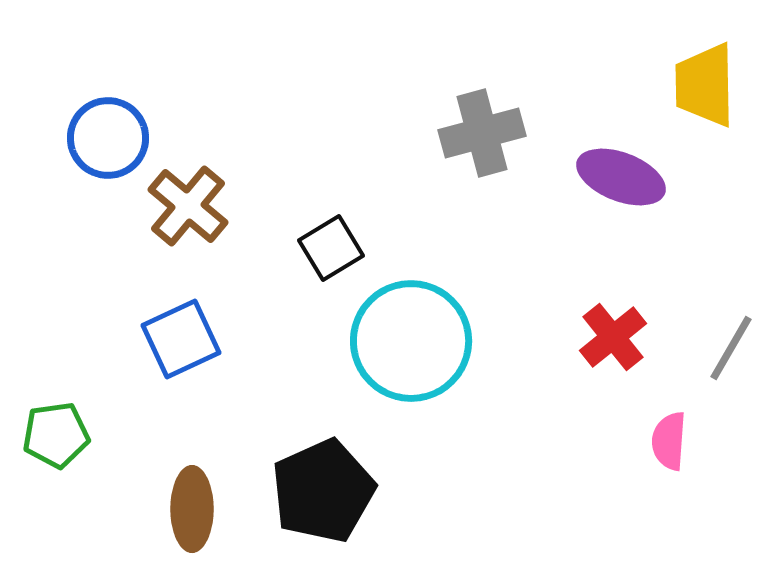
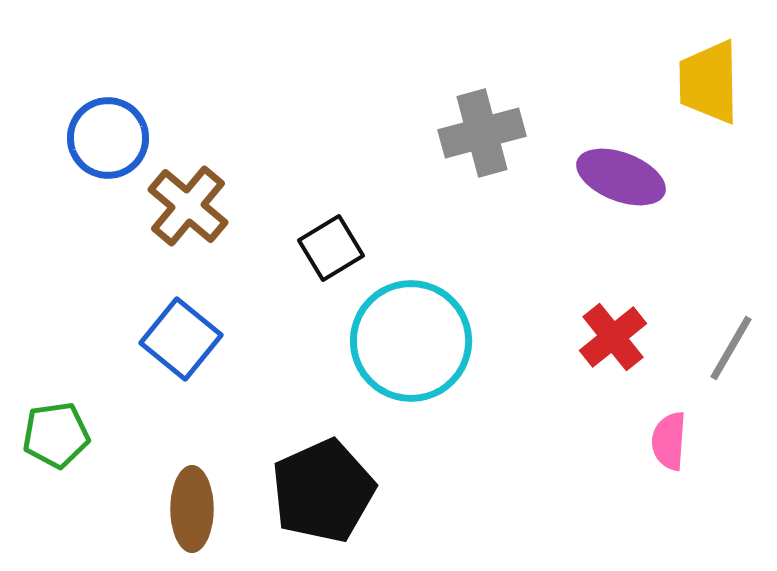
yellow trapezoid: moved 4 px right, 3 px up
blue square: rotated 26 degrees counterclockwise
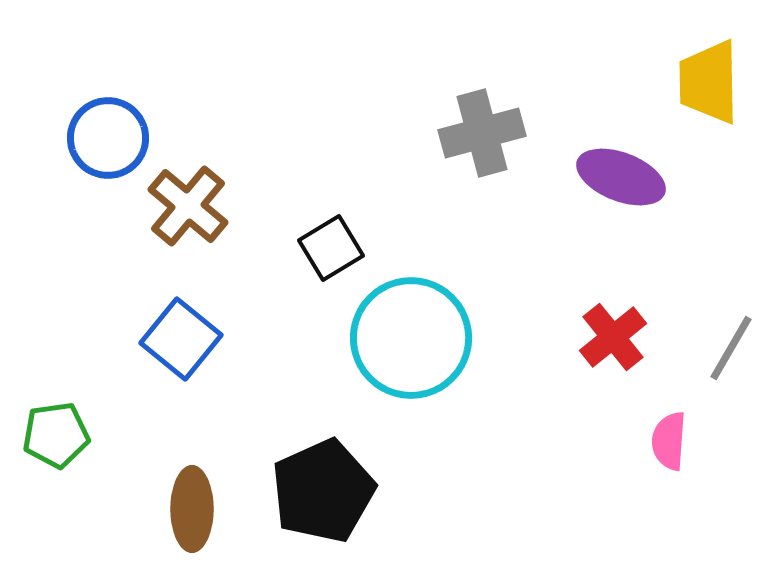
cyan circle: moved 3 px up
